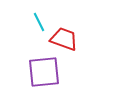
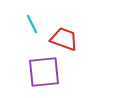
cyan line: moved 7 px left, 2 px down
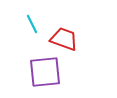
purple square: moved 1 px right
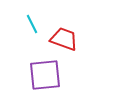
purple square: moved 3 px down
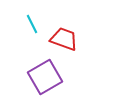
purple square: moved 2 px down; rotated 24 degrees counterclockwise
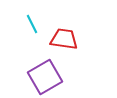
red trapezoid: rotated 12 degrees counterclockwise
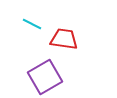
cyan line: rotated 36 degrees counterclockwise
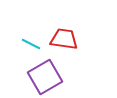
cyan line: moved 1 px left, 20 px down
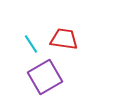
cyan line: rotated 30 degrees clockwise
